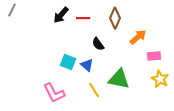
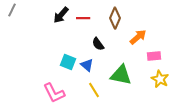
green triangle: moved 2 px right, 4 px up
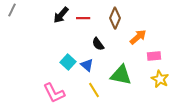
cyan square: rotated 21 degrees clockwise
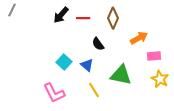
brown diamond: moved 2 px left
orange arrow: moved 1 px right, 1 px down; rotated 12 degrees clockwise
cyan square: moved 4 px left
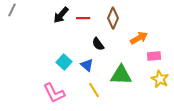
green triangle: rotated 10 degrees counterclockwise
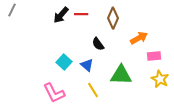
red line: moved 2 px left, 4 px up
yellow line: moved 1 px left
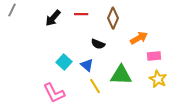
black arrow: moved 8 px left, 3 px down
black semicircle: rotated 32 degrees counterclockwise
yellow star: moved 2 px left
yellow line: moved 2 px right, 4 px up
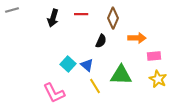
gray line: rotated 48 degrees clockwise
black arrow: rotated 24 degrees counterclockwise
orange arrow: moved 2 px left; rotated 30 degrees clockwise
black semicircle: moved 3 px right, 3 px up; rotated 88 degrees counterclockwise
cyan square: moved 4 px right, 2 px down
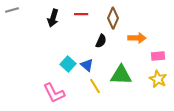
pink rectangle: moved 4 px right
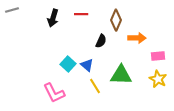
brown diamond: moved 3 px right, 2 px down
